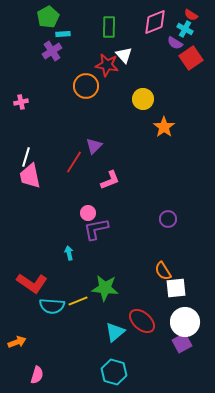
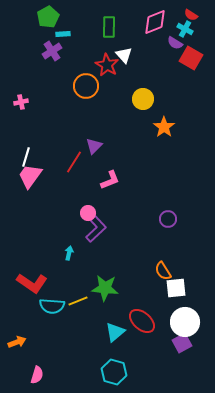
red square: rotated 25 degrees counterclockwise
red star: rotated 20 degrees clockwise
pink trapezoid: rotated 48 degrees clockwise
purple L-shape: rotated 148 degrees clockwise
cyan arrow: rotated 24 degrees clockwise
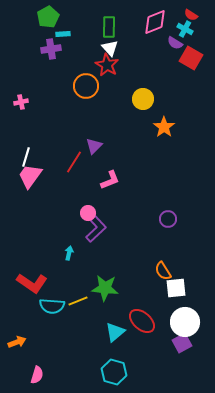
purple cross: moved 1 px left, 2 px up; rotated 24 degrees clockwise
white triangle: moved 14 px left, 7 px up
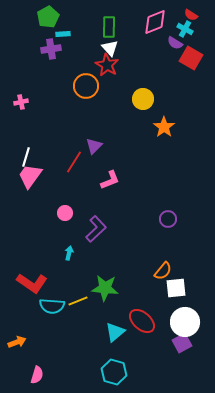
pink circle: moved 23 px left
orange semicircle: rotated 108 degrees counterclockwise
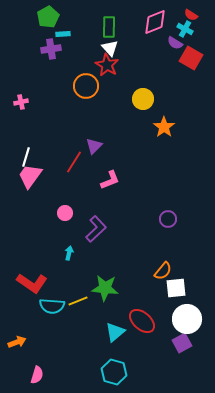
white circle: moved 2 px right, 3 px up
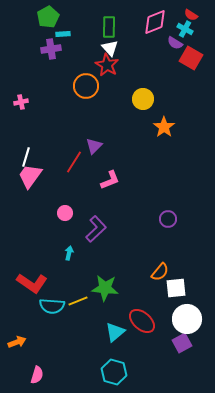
orange semicircle: moved 3 px left, 1 px down
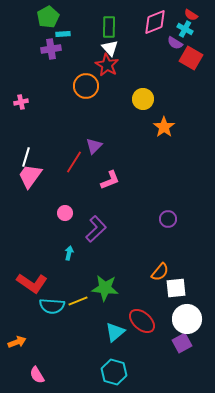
pink semicircle: rotated 132 degrees clockwise
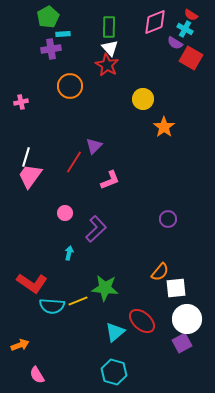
orange circle: moved 16 px left
orange arrow: moved 3 px right, 3 px down
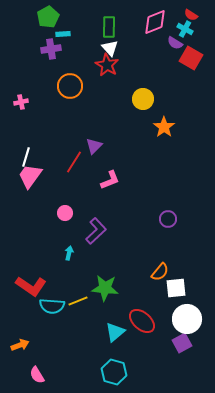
purple L-shape: moved 2 px down
red L-shape: moved 1 px left, 3 px down
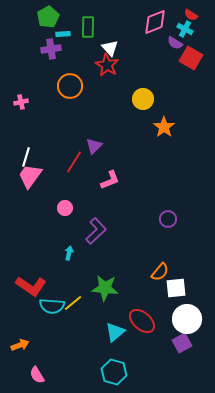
green rectangle: moved 21 px left
pink circle: moved 5 px up
yellow line: moved 5 px left, 2 px down; rotated 18 degrees counterclockwise
